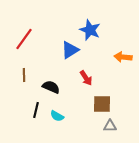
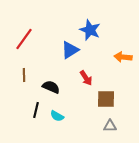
brown square: moved 4 px right, 5 px up
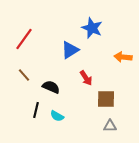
blue star: moved 2 px right, 2 px up
brown line: rotated 40 degrees counterclockwise
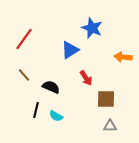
cyan semicircle: moved 1 px left
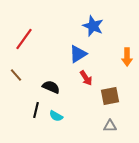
blue star: moved 1 px right, 2 px up
blue triangle: moved 8 px right, 4 px down
orange arrow: moved 4 px right; rotated 96 degrees counterclockwise
brown line: moved 8 px left
brown square: moved 4 px right, 3 px up; rotated 12 degrees counterclockwise
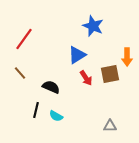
blue triangle: moved 1 px left, 1 px down
brown line: moved 4 px right, 2 px up
brown square: moved 22 px up
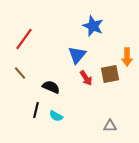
blue triangle: rotated 18 degrees counterclockwise
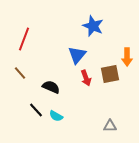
red line: rotated 15 degrees counterclockwise
red arrow: rotated 14 degrees clockwise
black line: rotated 56 degrees counterclockwise
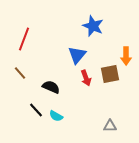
orange arrow: moved 1 px left, 1 px up
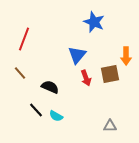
blue star: moved 1 px right, 4 px up
black semicircle: moved 1 px left
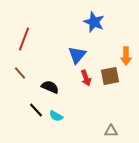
brown square: moved 2 px down
gray triangle: moved 1 px right, 5 px down
